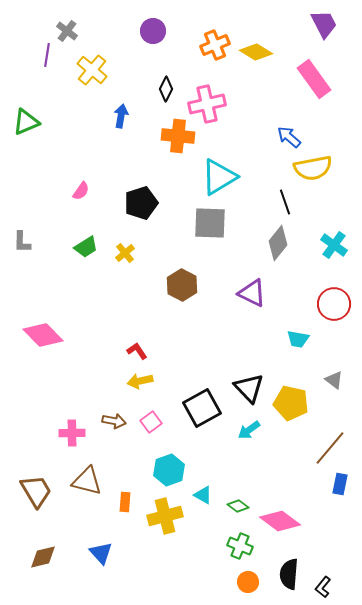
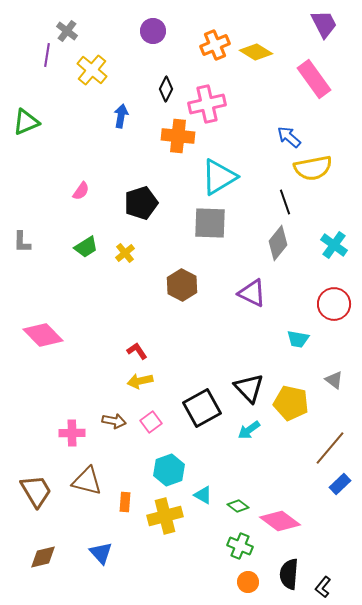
blue rectangle at (340, 484): rotated 35 degrees clockwise
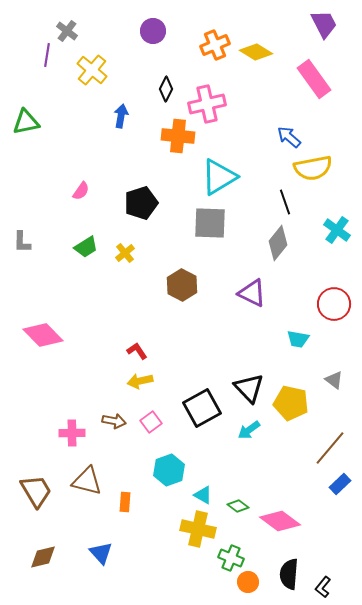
green triangle at (26, 122): rotated 12 degrees clockwise
cyan cross at (334, 245): moved 3 px right, 15 px up
yellow cross at (165, 516): moved 33 px right, 13 px down; rotated 28 degrees clockwise
green cross at (240, 546): moved 9 px left, 12 px down
